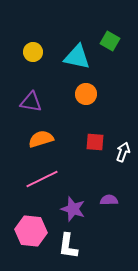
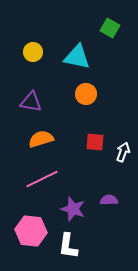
green square: moved 13 px up
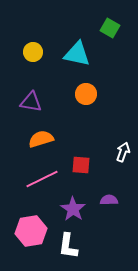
cyan triangle: moved 3 px up
red square: moved 14 px left, 23 px down
purple star: rotated 15 degrees clockwise
pink hexagon: rotated 16 degrees counterclockwise
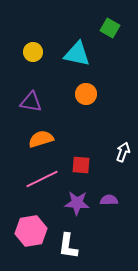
purple star: moved 4 px right, 6 px up; rotated 30 degrees counterclockwise
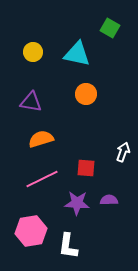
red square: moved 5 px right, 3 px down
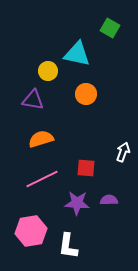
yellow circle: moved 15 px right, 19 px down
purple triangle: moved 2 px right, 2 px up
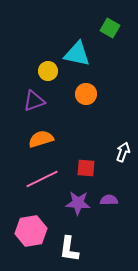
purple triangle: moved 1 px right, 1 px down; rotated 30 degrees counterclockwise
purple star: moved 1 px right
white L-shape: moved 1 px right, 3 px down
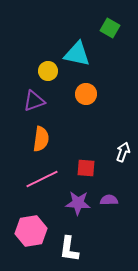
orange semicircle: rotated 115 degrees clockwise
